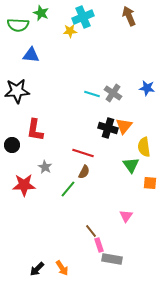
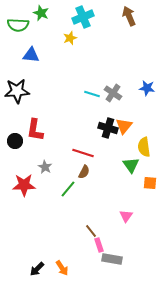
yellow star: moved 7 px down; rotated 16 degrees counterclockwise
black circle: moved 3 px right, 4 px up
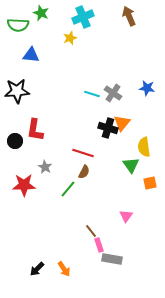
orange triangle: moved 2 px left, 3 px up
orange square: rotated 16 degrees counterclockwise
orange arrow: moved 2 px right, 1 px down
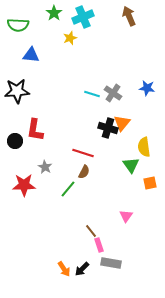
green star: moved 13 px right; rotated 14 degrees clockwise
gray rectangle: moved 1 px left, 4 px down
black arrow: moved 45 px right
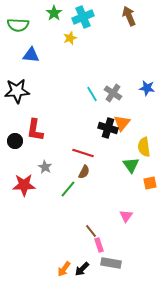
cyan line: rotated 42 degrees clockwise
orange arrow: rotated 70 degrees clockwise
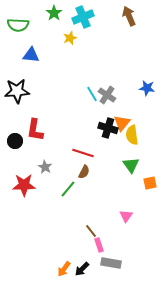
gray cross: moved 6 px left, 2 px down
yellow semicircle: moved 12 px left, 12 px up
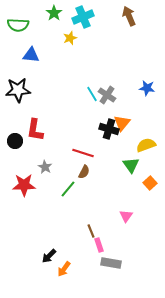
black star: moved 1 px right, 1 px up
black cross: moved 1 px right, 1 px down
yellow semicircle: moved 14 px right, 10 px down; rotated 78 degrees clockwise
orange square: rotated 32 degrees counterclockwise
brown line: rotated 16 degrees clockwise
black arrow: moved 33 px left, 13 px up
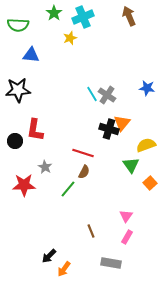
pink rectangle: moved 28 px right, 8 px up; rotated 48 degrees clockwise
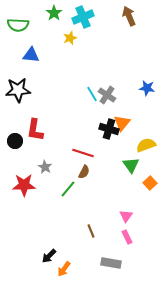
pink rectangle: rotated 56 degrees counterclockwise
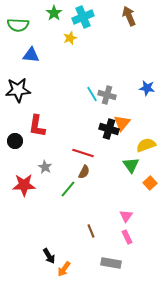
gray cross: rotated 18 degrees counterclockwise
red L-shape: moved 2 px right, 4 px up
black arrow: rotated 77 degrees counterclockwise
